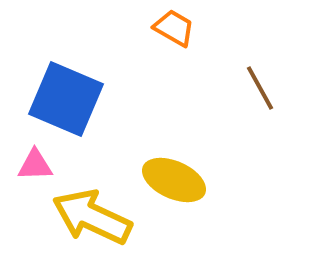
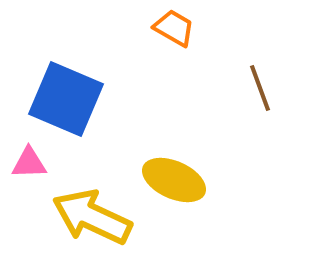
brown line: rotated 9 degrees clockwise
pink triangle: moved 6 px left, 2 px up
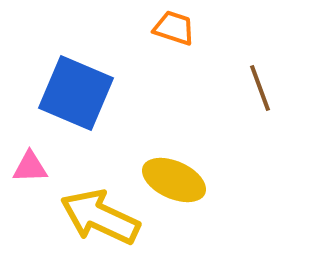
orange trapezoid: rotated 12 degrees counterclockwise
blue square: moved 10 px right, 6 px up
pink triangle: moved 1 px right, 4 px down
yellow arrow: moved 8 px right
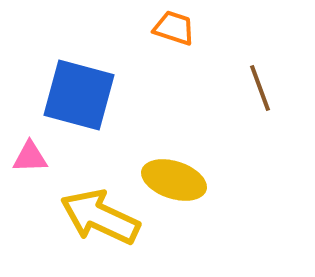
blue square: moved 3 px right, 2 px down; rotated 8 degrees counterclockwise
pink triangle: moved 10 px up
yellow ellipse: rotated 6 degrees counterclockwise
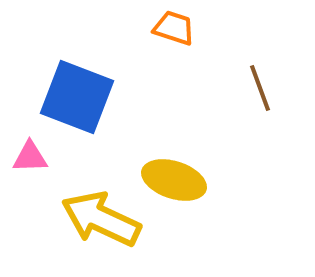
blue square: moved 2 px left, 2 px down; rotated 6 degrees clockwise
yellow arrow: moved 1 px right, 2 px down
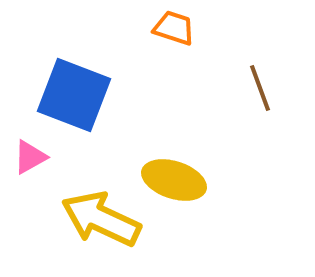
blue square: moved 3 px left, 2 px up
pink triangle: rotated 27 degrees counterclockwise
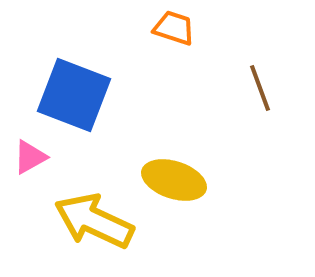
yellow arrow: moved 7 px left, 2 px down
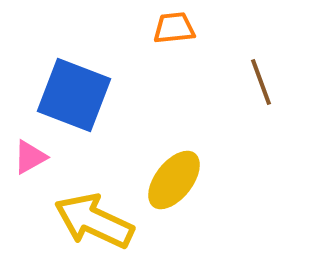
orange trapezoid: rotated 24 degrees counterclockwise
brown line: moved 1 px right, 6 px up
yellow ellipse: rotated 70 degrees counterclockwise
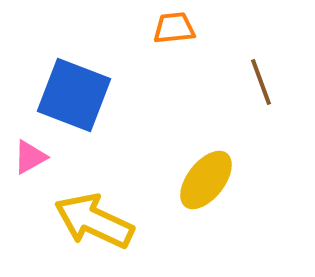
yellow ellipse: moved 32 px right
